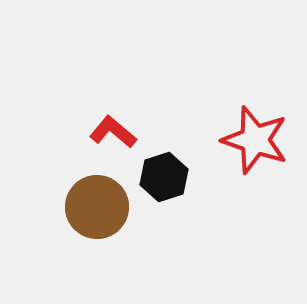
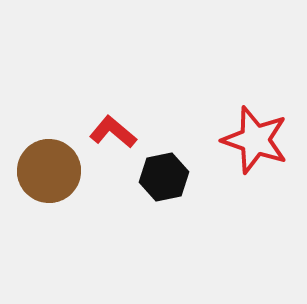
black hexagon: rotated 6 degrees clockwise
brown circle: moved 48 px left, 36 px up
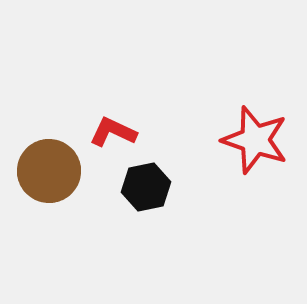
red L-shape: rotated 15 degrees counterclockwise
black hexagon: moved 18 px left, 10 px down
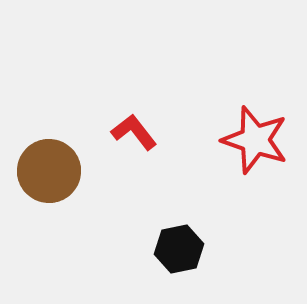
red L-shape: moved 21 px right; rotated 27 degrees clockwise
black hexagon: moved 33 px right, 62 px down
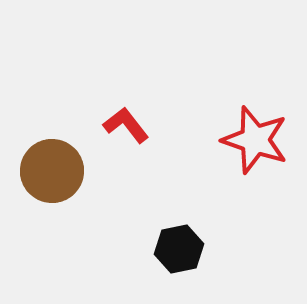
red L-shape: moved 8 px left, 7 px up
brown circle: moved 3 px right
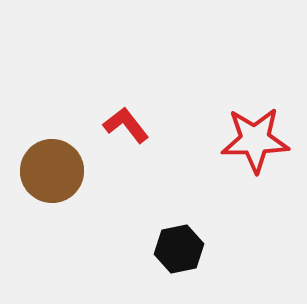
red star: rotated 20 degrees counterclockwise
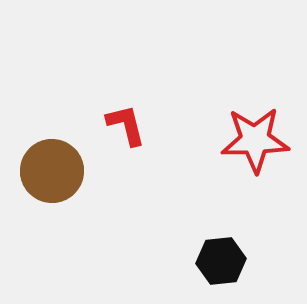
red L-shape: rotated 24 degrees clockwise
black hexagon: moved 42 px right, 12 px down; rotated 6 degrees clockwise
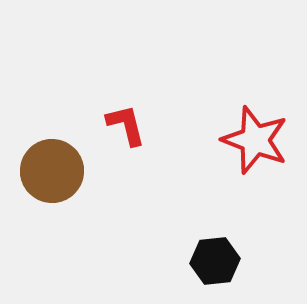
red star: rotated 22 degrees clockwise
black hexagon: moved 6 px left
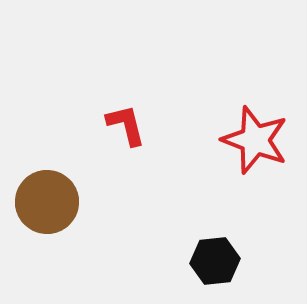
brown circle: moved 5 px left, 31 px down
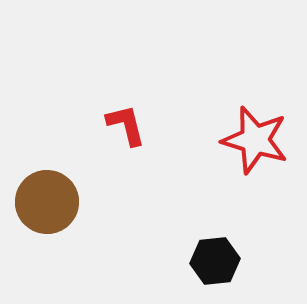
red star: rotated 4 degrees counterclockwise
